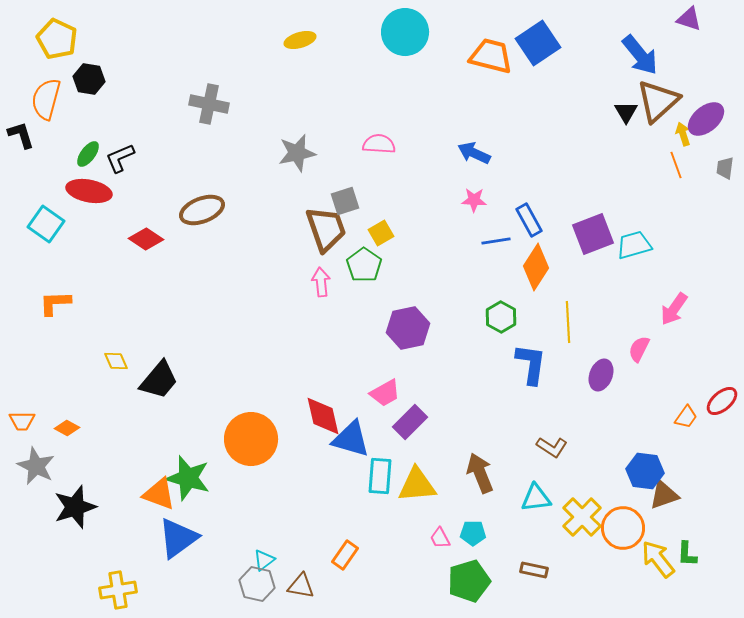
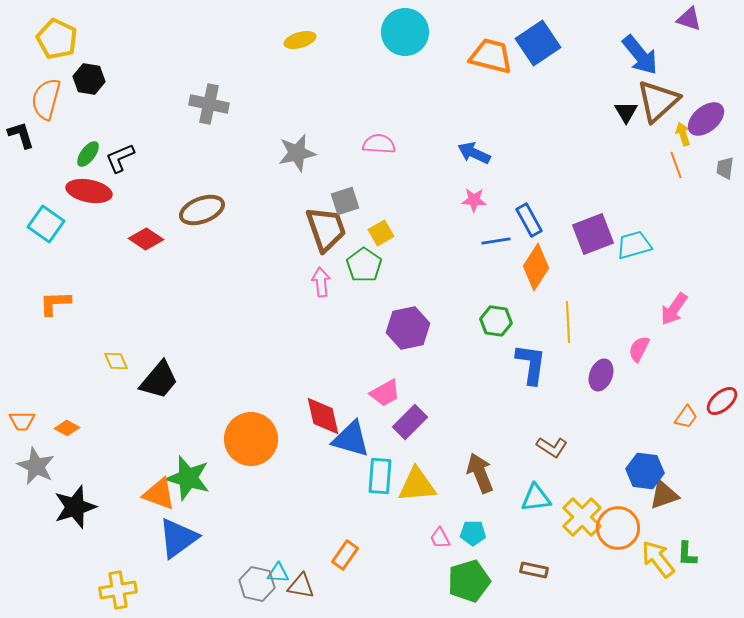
green hexagon at (501, 317): moved 5 px left, 4 px down; rotated 20 degrees counterclockwise
orange circle at (623, 528): moved 5 px left
cyan triangle at (264, 560): moved 14 px right, 13 px down; rotated 40 degrees clockwise
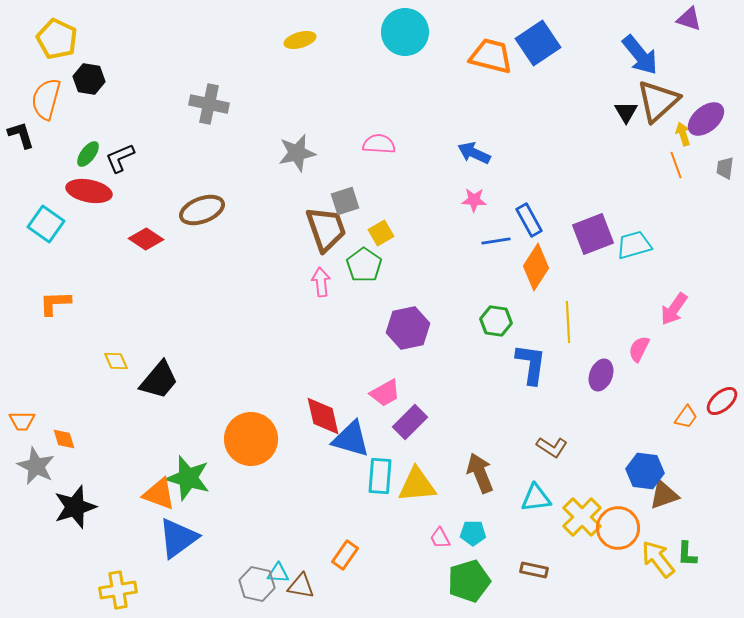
orange diamond at (67, 428): moved 3 px left, 11 px down; rotated 45 degrees clockwise
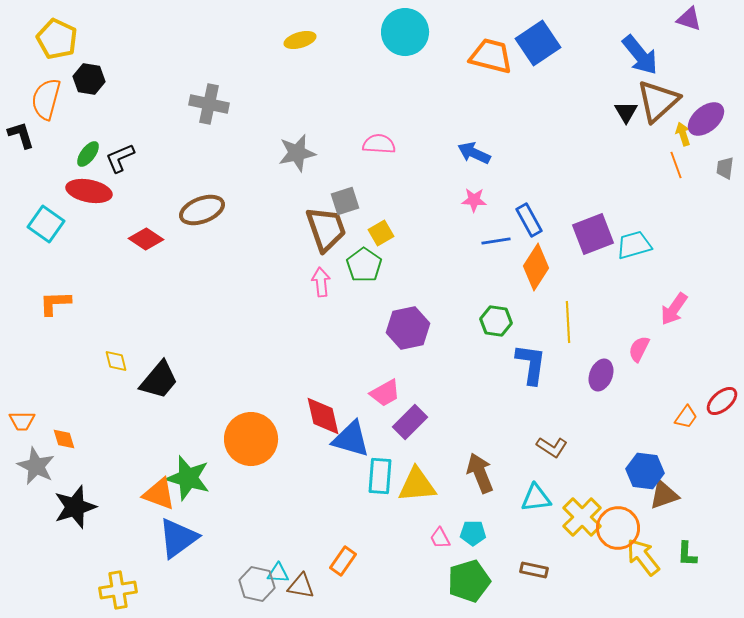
yellow diamond at (116, 361): rotated 10 degrees clockwise
orange rectangle at (345, 555): moved 2 px left, 6 px down
yellow arrow at (658, 559): moved 15 px left, 2 px up
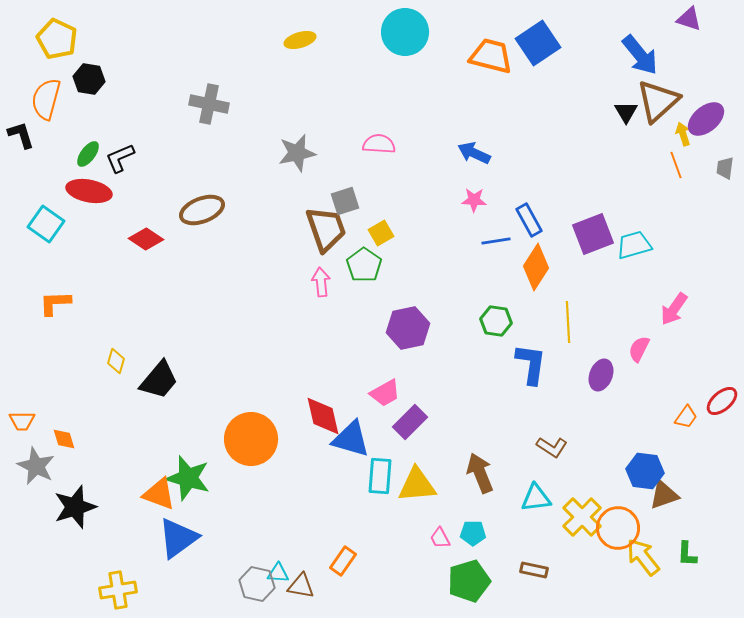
yellow diamond at (116, 361): rotated 30 degrees clockwise
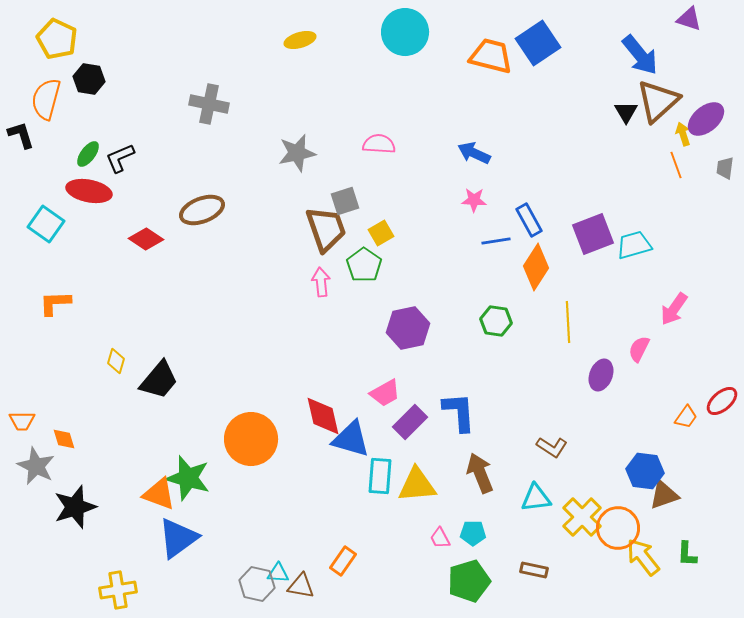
blue L-shape at (531, 364): moved 72 px left, 48 px down; rotated 12 degrees counterclockwise
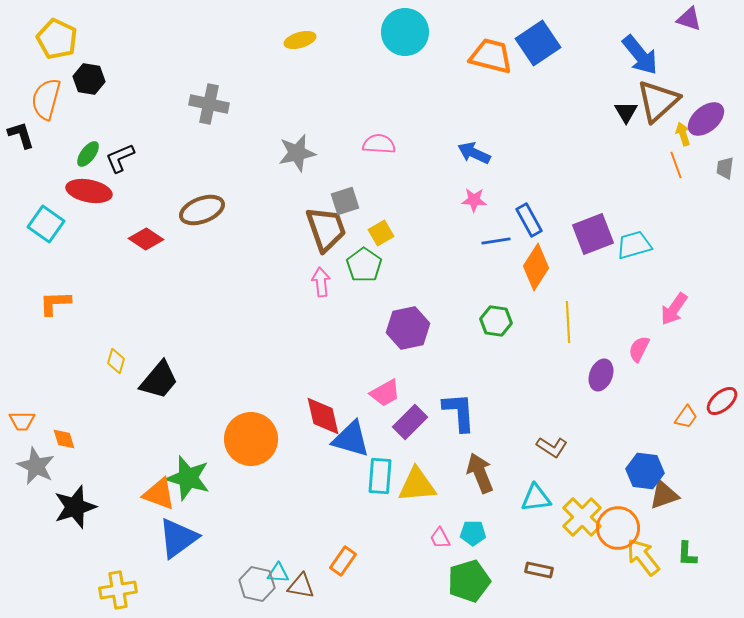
brown rectangle at (534, 570): moved 5 px right
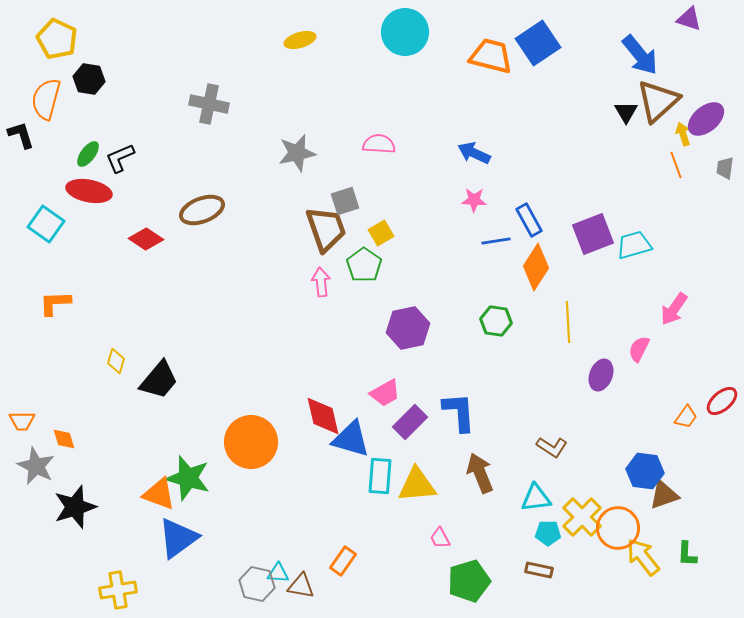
orange circle at (251, 439): moved 3 px down
cyan pentagon at (473, 533): moved 75 px right
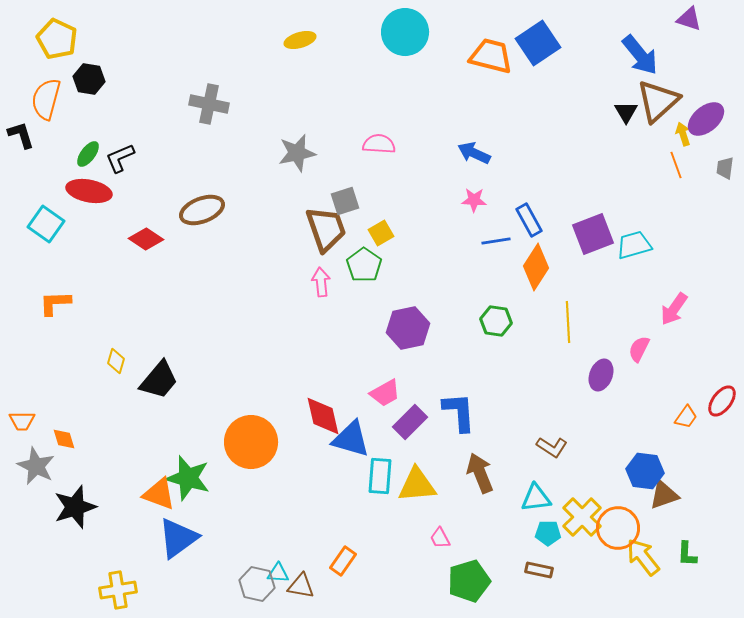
red ellipse at (722, 401): rotated 12 degrees counterclockwise
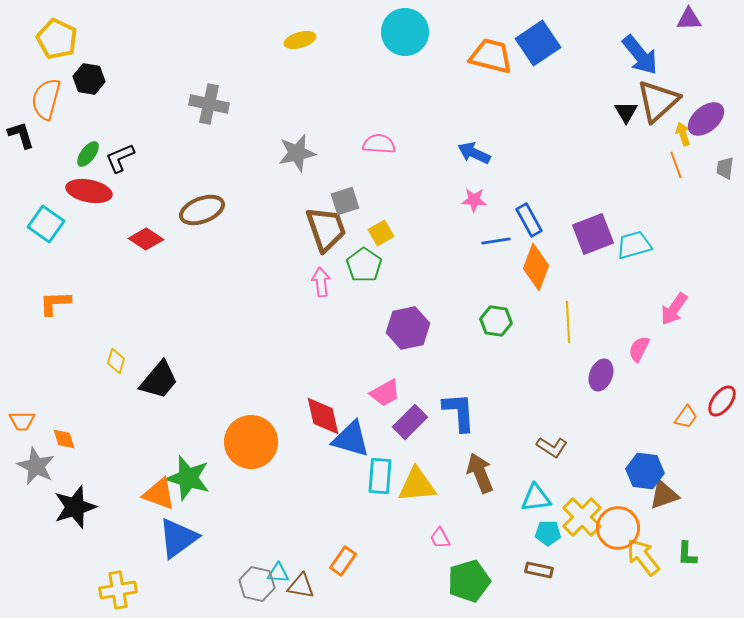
purple triangle at (689, 19): rotated 20 degrees counterclockwise
orange diamond at (536, 267): rotated 12 degrees counterclockwise
